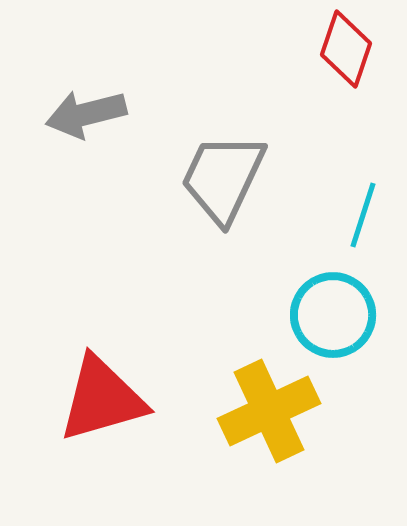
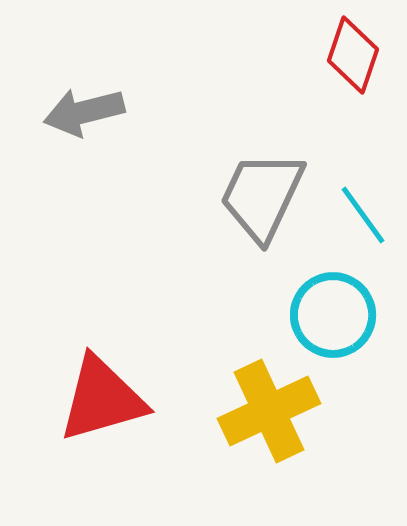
red diamond: moved 7 px right, 6 px down
gray arrow: moved 2 px left, 2 px up
gray trapezoid: moved 39 px right, 18 px down
cyan line: rotated 54 degrees counterclockwise
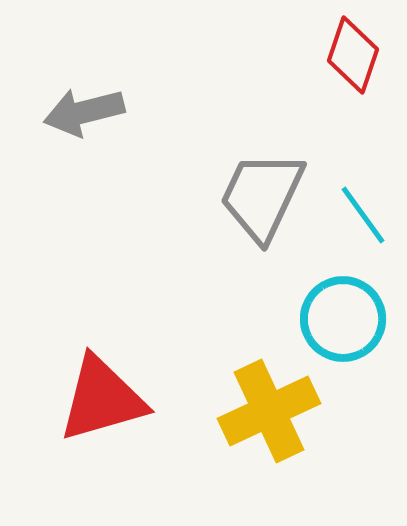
cyan circle: moved 10 px right, 4 px down
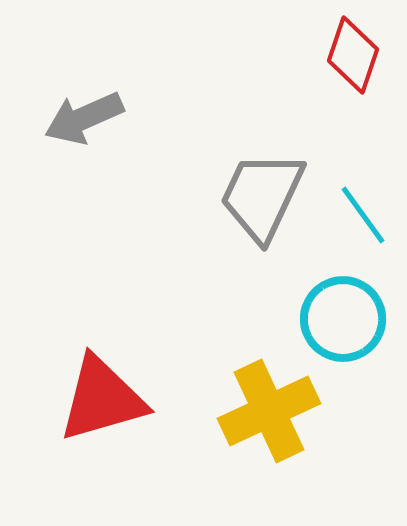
gray arrow: moved 6 px down; rotated 10 degrees counterclockwise
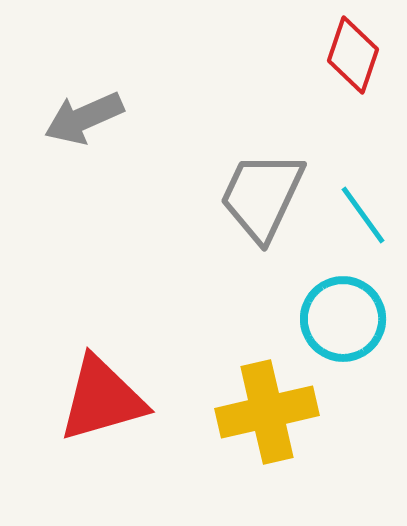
yellow cross: moved 2 px left, 1 px down; rotated 12 degrees clockwise
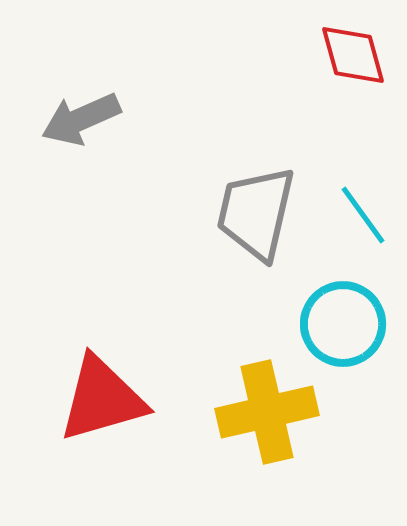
red diamond: rotated 34 degrees counterclockwise
gray arrow: moved 3 px left, 1 px down
gray trapezoid: moved 6 px left, 17 px down; rotated 12 degrees counterclockwise
cyan circle: moved 5 px down
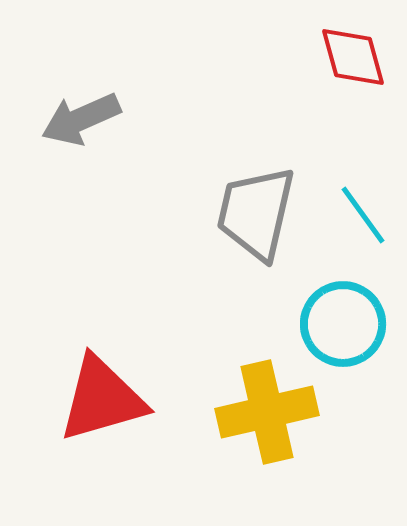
red diamond: moved 2 px down
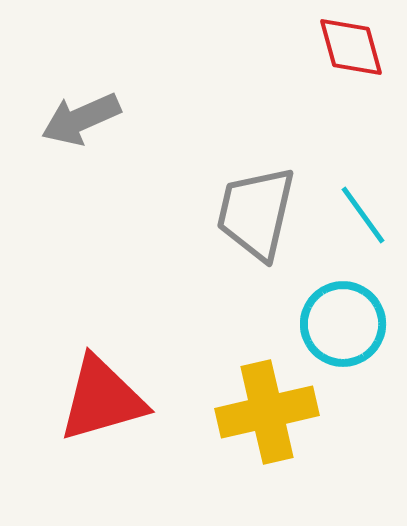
red diamond: moved 2 px left, 10 px up
